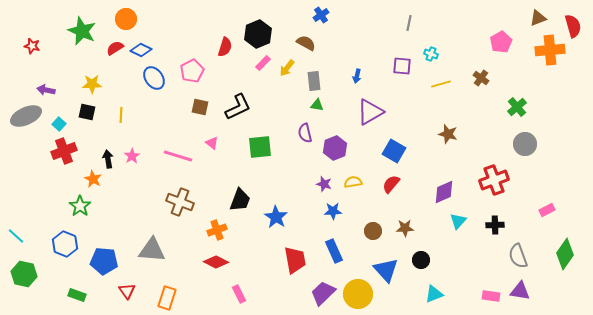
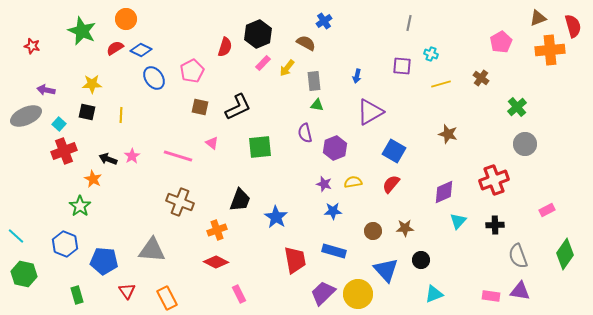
blue cross at (321, 15): moved 3 px right, 6 px down
black arrow at (108, 159): rotated 60 degrees counterclockwise
blue rectangle at (334, 251): rotated 50 degrees counterclockwise
green rectangle at (77, 295): rotated 54 degrees clockwise
orange rectangle at (167, 298): rotated 45 degrees counterclockwise
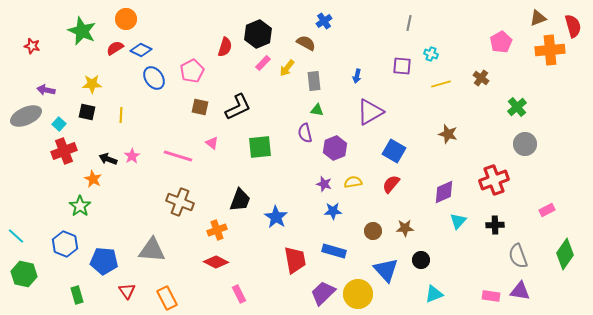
green triangle at (317, 105): moved 5 px down
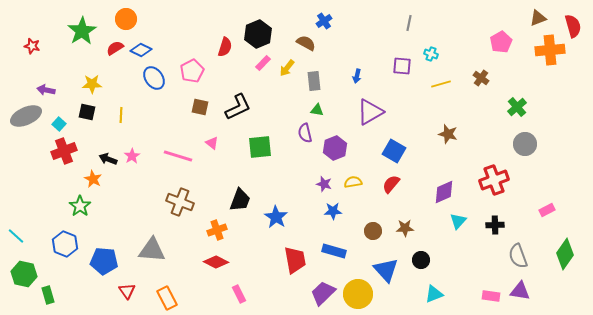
green star at (82, 31): rotated 16 degrees clockwise
green rectangle at (77, 295): moved 29 px left
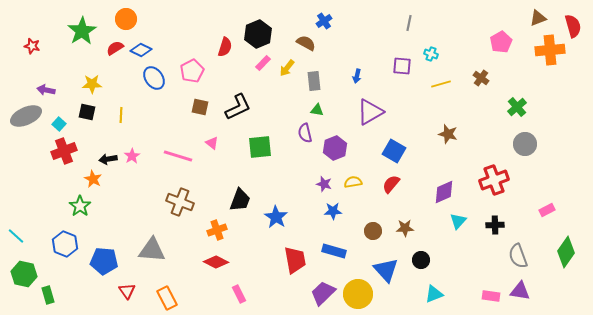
black arrow at (108, 159): rotated 30 degrees counterclockwise
green diamond at (565, 254): moved 1 px right, 2 px up
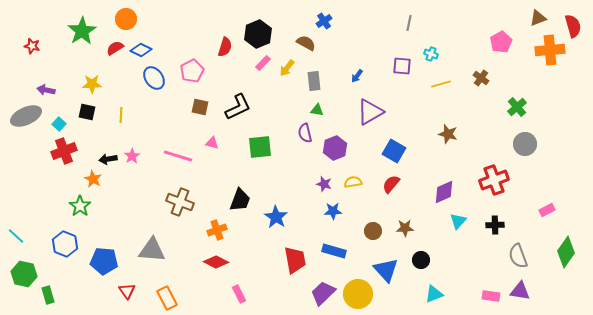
blue arrow at (357, 76): rotated 24 degrees clockwise
pink triangle at (212, 143): rotated 24 degrees counterclockwise
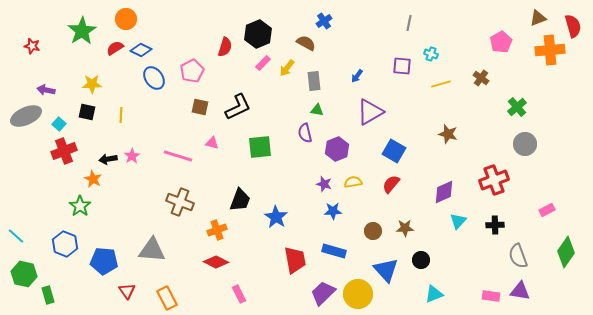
purple hexagon at (335, 148): moved 2 px right, 1 px down
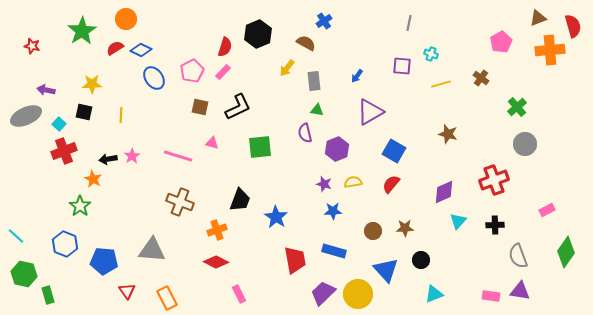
pink rectangle at (263, 63): moved 40 px left, 9 px down
black square at (87, 112): moved 3 px left
